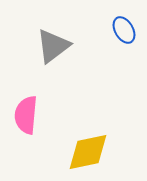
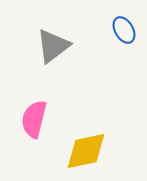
pink semicircle: moved 8 px right, 4 px down; rotated 9 degrees clockwise
yellow diamond: moved 2 px left, 1 px up
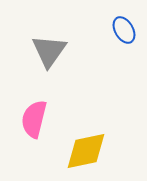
gray triangle: moved 4 px left, 5 px down; rotated 18 degrees counterclockwise
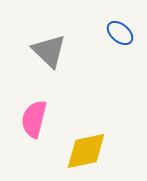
blue ellipse: moved 4 px left, 3 px down; rotated 20 degrees counterclockwise
gray triangle: rotated 21 degrees counterclockwise
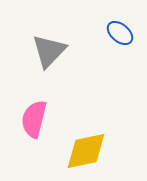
gray triangle: rotated 30 degrees clockwise
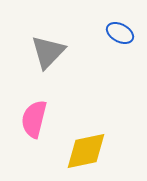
blue ellipse: rotated 12 degrees counterclockwise
gray triangle: moved 1 px left, 1 px down
